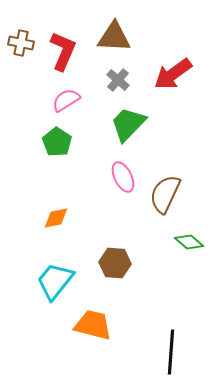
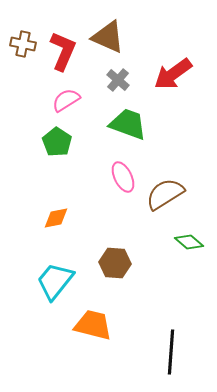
brown triangle: moved 6 px left; rotated 21 degrees clockwise
brown cross: moved 2 px right, 1 px down
green trapezoid: rotated 66 degrees clockwise
brown semicircle: rotated 33 degrees clockwise
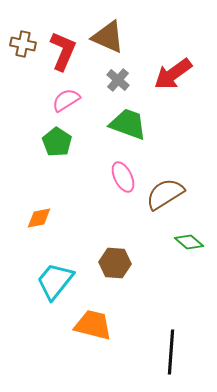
orange diamond: moved 17 px left
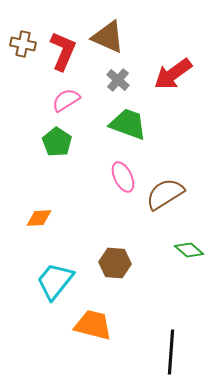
orange diamond: rotated 8 degrees clockwise
green diamond: moved 8 px down
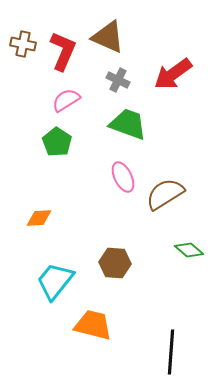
gray cross: rotated 15 degrees counterclockwise
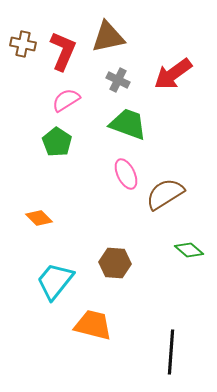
brown triangle: rotated 36 degrees counterclockwise
pink ellipse: moved 3 px right, 3 px up
orange diamond: rotated 48 degrees clockwise
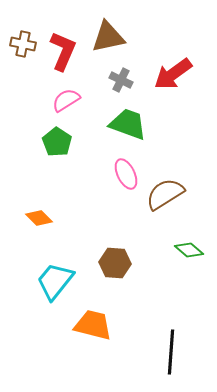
gray cross: moved 3 px right
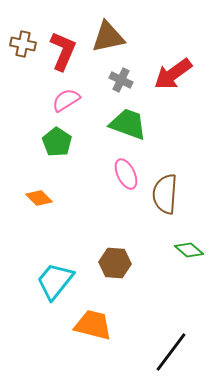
brown semicircle: rotated 54 degrees counterclockwise
orange diamond: moved 20 px up
black line: rotated 33 degrees clockwise
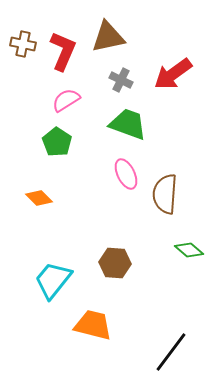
cyan trapezoid: moved 2 px left, 1 px up
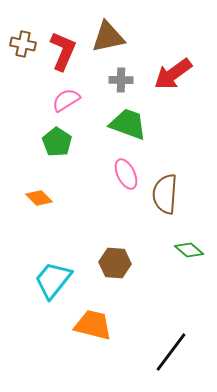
gray cross: rotated 25 degrees counterclockwise
